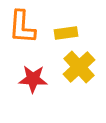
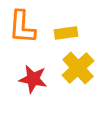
yellow cross: moved 1 px left, 1 px down
red star: rotated 8 degrees clockwise
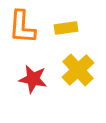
yellow rectangle: moved 5 px up
yellow cross: moved 2 px down
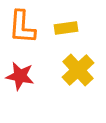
red star: moved 13 px left, 3 px up
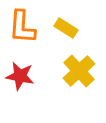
yellow rectangle: rotated 40 degrees clockwise
yellow cross: moved 1 px right, 1 px down
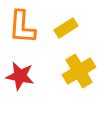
yellow rectangle: rotated 65 degrees counterclockwise
yellow cross: rotated 12 degrees clockwise
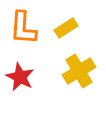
orange L-shape: moved 1 px right, 1 px down
red star: moved 1 px down; rotated 16 degrees clockwise
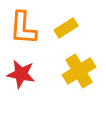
red star: moved 1 px right, 3 px up; rotated 16 degrees counterclockwise
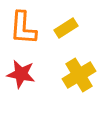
yellow cross: moved 4 px down
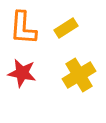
red star: moved 1 px right, 1 px up
